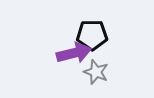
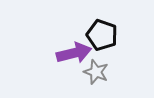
black pentagon: moved 10 px right; rotated 20 degrees clockwise
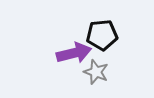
black pentagon: rotated 24 degrees counterclockwise
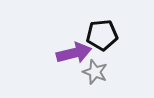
gray star: moved 1 px left
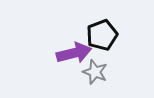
black pentagon: rotated 16 degrees counterclockwise
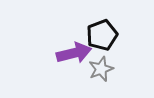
gray star: moved 6 px right, 3 px up; rotated 30 degrees clockwise
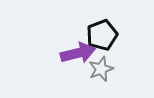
purple arrow: moved 4 px right
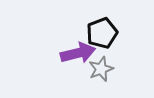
black pentagon: moved 2 px up
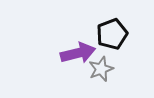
black pentagon: moved 10 px right, 1 px down
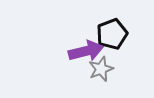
purple arrow: moved 8 px right, 2 px up
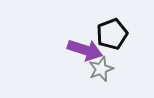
purple arrow: moved 1 px left, 1 px up; rotated 32 degrees clockwise
